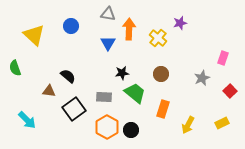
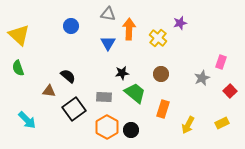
yellow triangle: moved 15 px left
pink rectangle: moved 2 px left, 4 px down
green semicircle: moved 3 px right
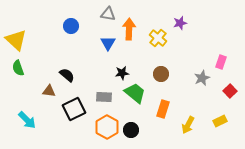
yellow triangle: moved 3 px left, 5 px down
black semicircle: moved 1 px left, 1 px up
black square: rotated 10 degrees clockwise
yellow rectangle: moved 2 px left, 2 px up
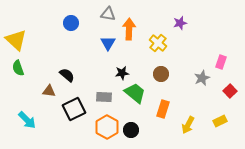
blue circle: moved 3 px up
yellow cross: moved 5 px down
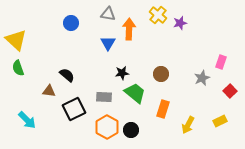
yellow cross: moved 28 px up
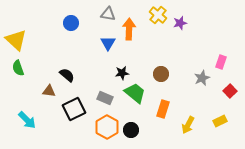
gray rectangle: moved 1 px right, 1 px down; rotated 21 degrees clockwise
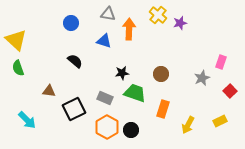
blue triangle: moved 4 px left, 2 px up; rotated 42 degrees counterclockwise
black semicircle: moved 8 px right, 14 px up
green trapezoid: rotated 20 degrees counterclockwise
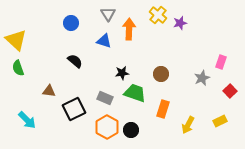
gray triangle: rotated 49 degrees clockwise
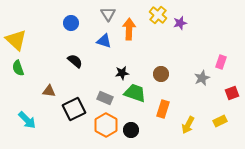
red square: moved 2 px right, 2 px down; rotated 24 degrees clockwise
orange hexagon: moved 1 px left, 2 px up
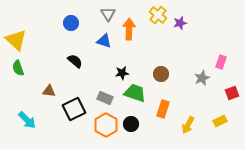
black circle: moved 6 px up
